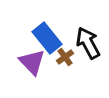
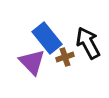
brown cross: rotated 18 degrees clockwise
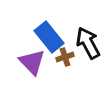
blue rectangle: moved 2 px right, 1 px up
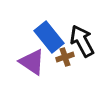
black arrow: moved 6 px left, 2 px up
purple triangle: rotated 12 degrees counterclockwise
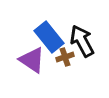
purple triangle: moved 2 px up
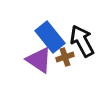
blue rectangle: moved 1 px right
purple triangle: moved 7 px right
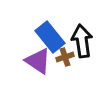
black arrow: rotated 20 degrees clockwise
purple triangle: moved 1 px left, 1 px down
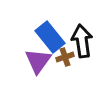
purple triangle: rotated 32 degrees clockwise
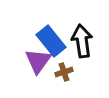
blue rectangle: moved 1 px right, 4 px down
brown cross: moved 1 px left, 15 px down
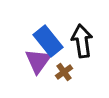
blue rectangle: moved 3 px left
brown cross: rotated 18 degrees counterclockwise
